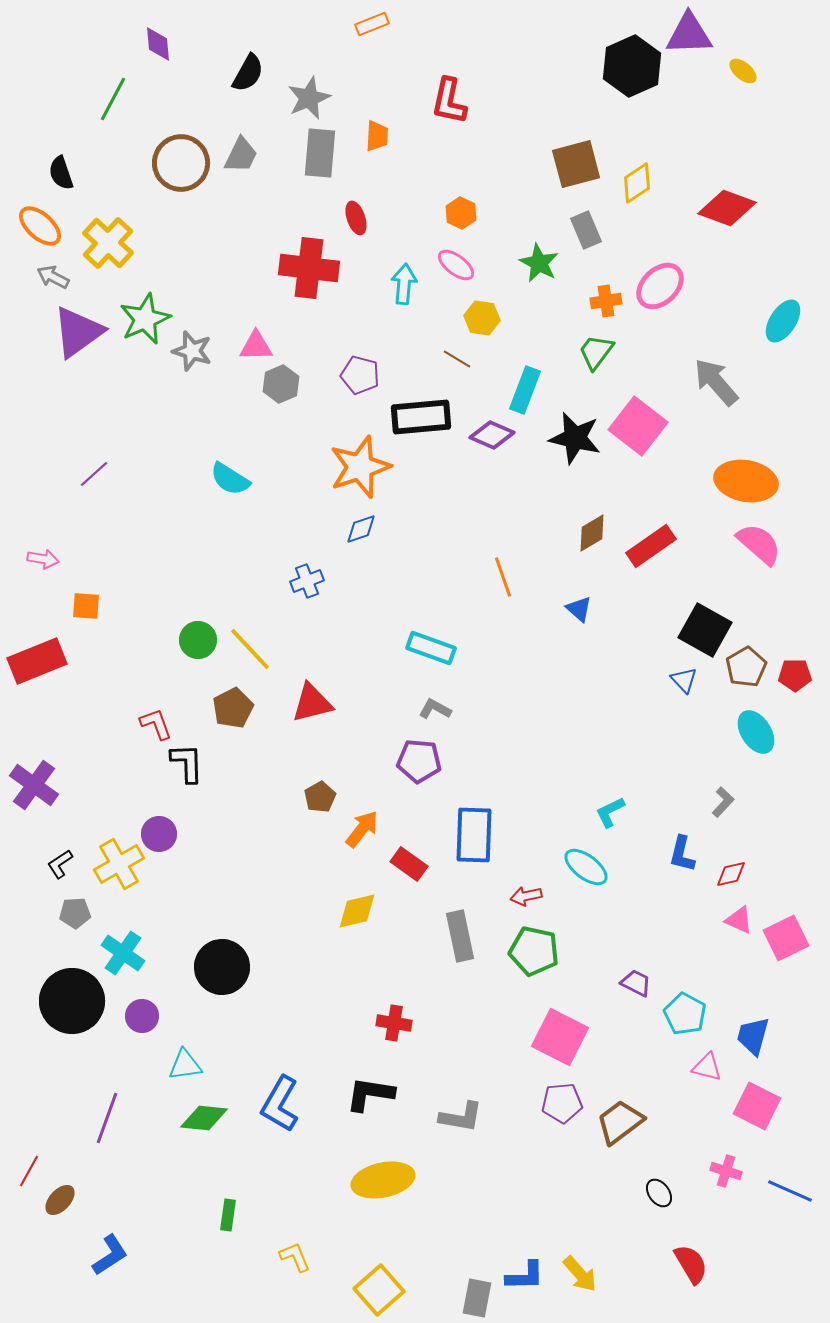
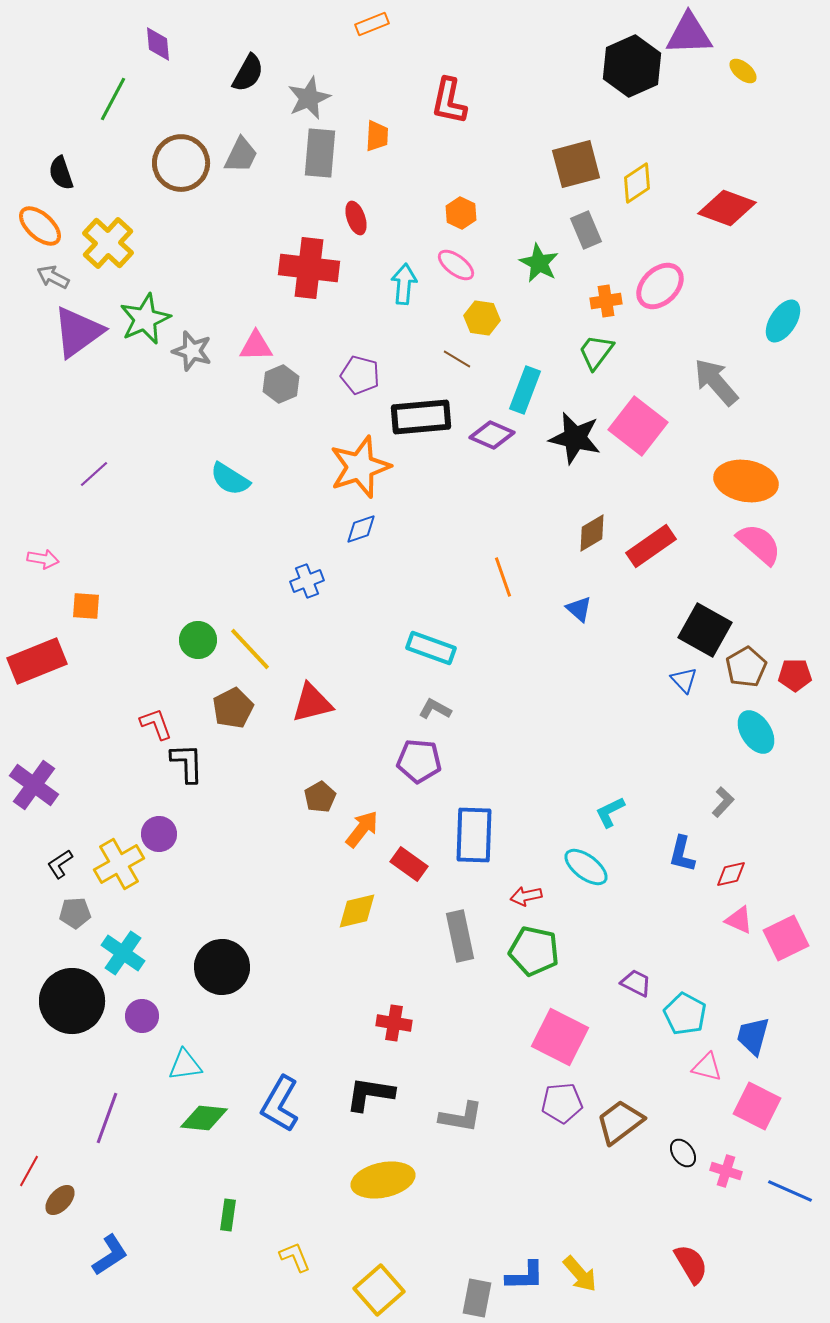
black ellipse at (659, 1193): moved 24 px right, 40 px up
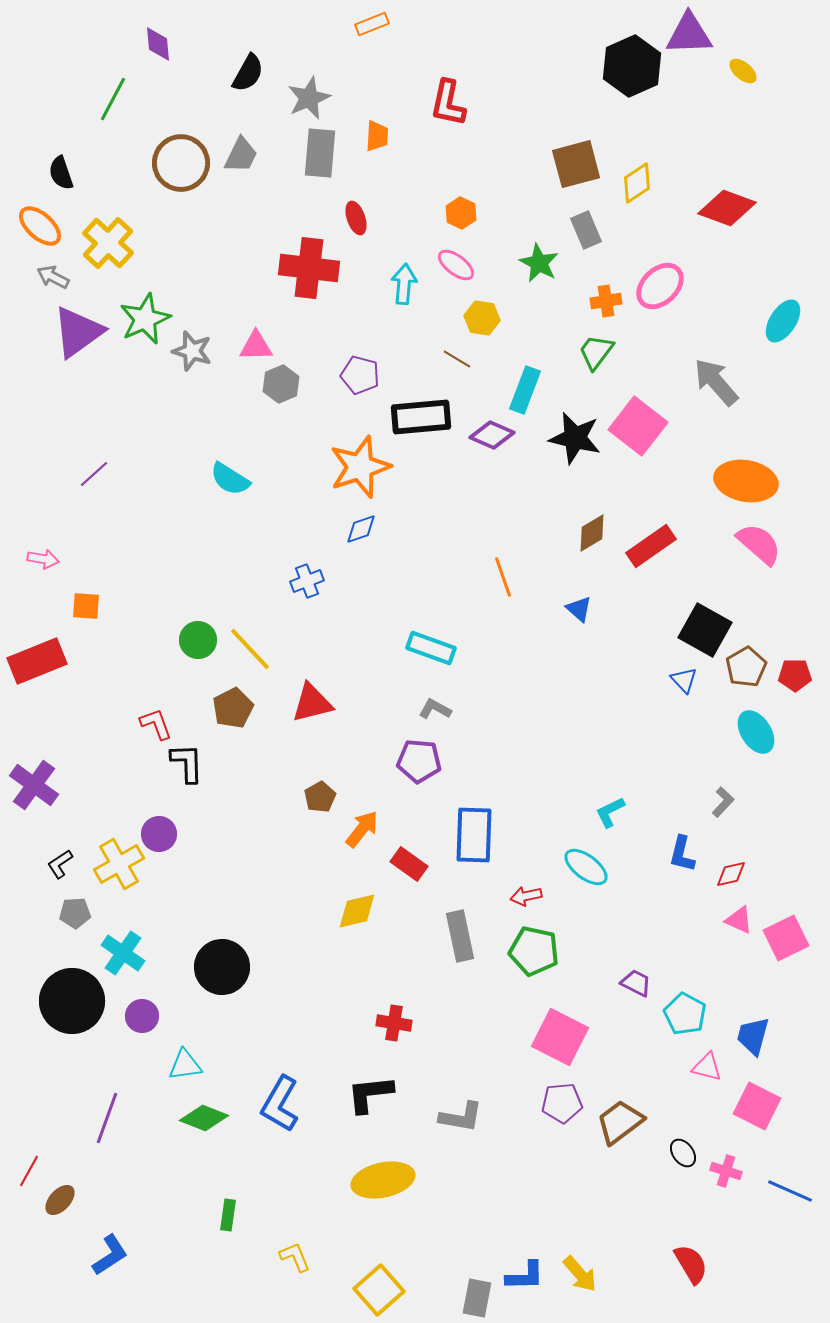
red L-shape at (449, 101): moved 1 px left, 2 px down
black L-shape at (370, 1094): rotated 15 degrees counterclockwise
green diamond at (204, 1118): rotated 15 degrees clockwise
